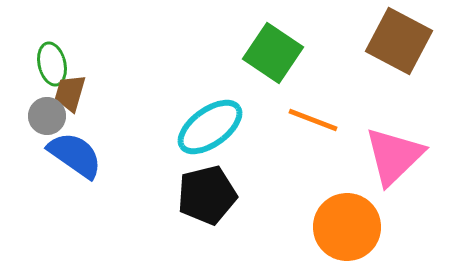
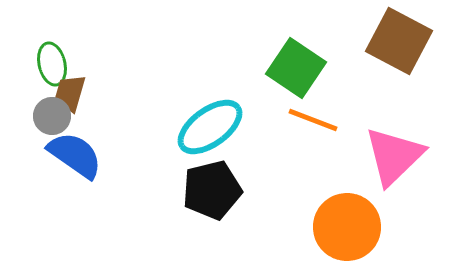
green square: moved 23 px right, 15 px down
gray circle: moved 5 px right
black pentagon: moved 5 px right, 5 px up
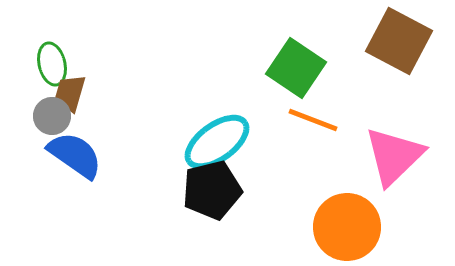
cyan ellipse: moved 7 px right, 15 px down
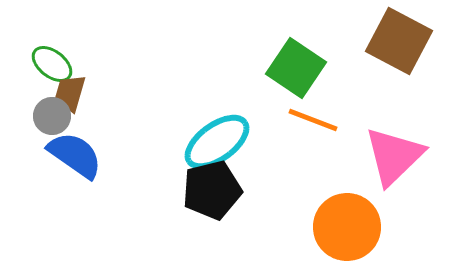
green ellipse: rotated 39 degrees counterclockwise
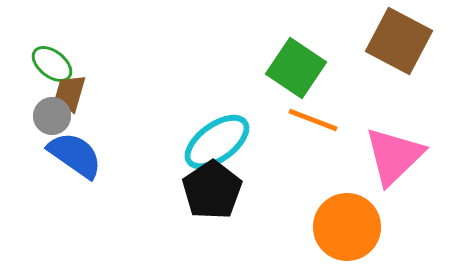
black pentagon: rotated 20 degrees counterclockwise
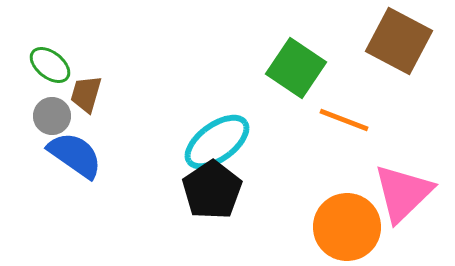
green ellipse: moved 2 px left, 1 px down
brown trapezoid: moved 16 px right, 1 px down
orange line: moved 31 px right
pink triangle: moved 9 px right, 37 px down
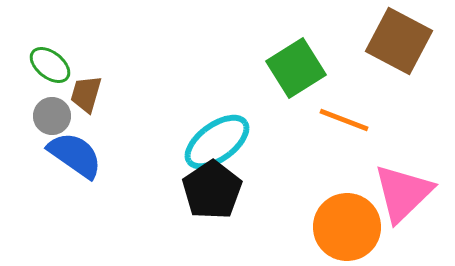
green square: rotated 24 degrees clockwise
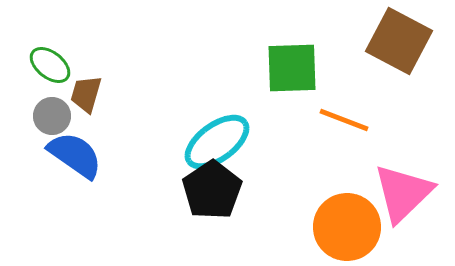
green square: moved 4 px left; rotated 30 degrees clockwise
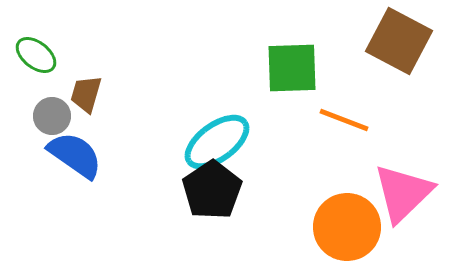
green ellipse: moved 14 px left, 10 px up
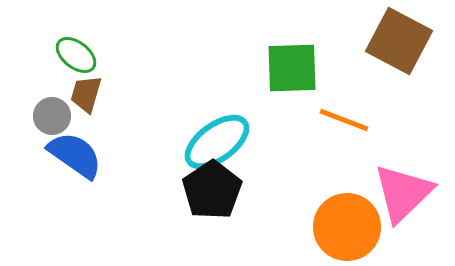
green ellipse: moved 40 px right
